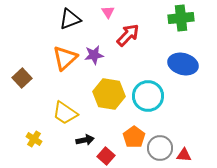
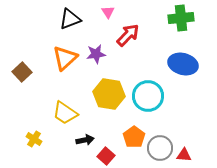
purple star: moved 2 px right, 1 px up
brown square: moved 6 px up
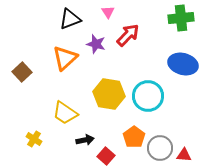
purple star: moved 10 px up; rotated 24 degrees clockwise
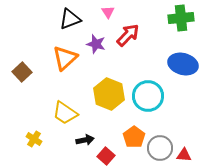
yellow hexagon: rotated 12 degrees clockwise
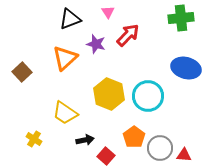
blue ellipse: moved 3 px right, 4 px down
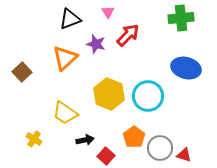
red triangle: rotated 14 degrees clockwise
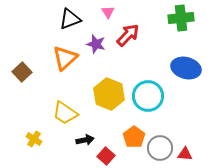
red triangle: moved 1 px right, 1 px up; rotated 14 degrees counterclockwise
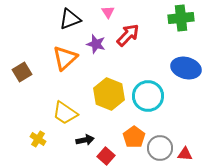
brown square: rotated 12 degrees clockwise
yellow cross: moved 4 px right
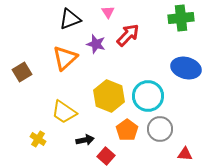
yellow hexagon: moved 2 px down
yellow trapezoid: moved 1 px left, 1 px up
orange pentagon: moved 7 px left, 7 px up
gray circle: moved 19 px up
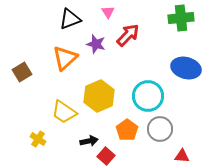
yellow hexagon: moved 10 px left; rotated 16 degrees clockwise
black arrow: moved 4 px right, 1 px down
red triangle: moved 3 px left, 2 px down
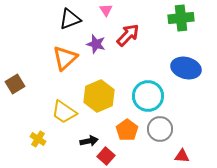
pink triangle: moved 2 px left, 2 px up
brown square: moved 7 px left, 12 px down
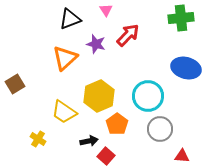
orange pentagon: moved 10 px left, 6 px up
